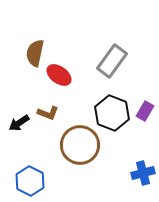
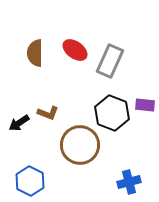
brown semicircle: rotated 12 degrees counterclockwise
gray rectangle: moved 2 px left; rotated 12 degrees counterclockwise
red ellipse: moved 16 px right, 25 px up
purple rectangle: moved 6 px up; rotated 66 degrees clockwise
blue cross: moved 14 px left, 9 px down
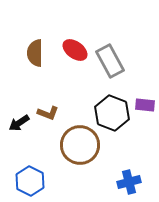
gray rectangle: rotated 52 degrees counterclockwise
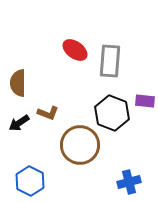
brown semicircle: moved 17 px left, 30 px down
gray rectangle: rotated 32 degrees clockwise
purple rectangle: moved 4 px up
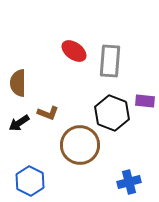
red ellipse: moved 1 px left, 1 px down
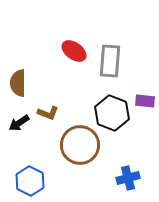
blue cross: moved 1 px left, 4 px up
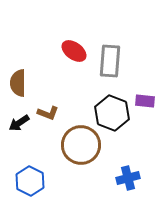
brown circle: moved 1 px right
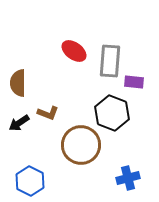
purple rectangle: moved 11 px left, 19 px up
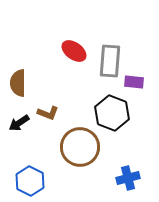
brown circle: moved 1 px left, 2 px down
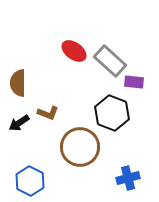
gray rectangle: rotated 52 degrees counterclockwise
